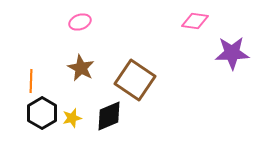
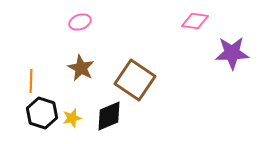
black hexagon: rotated 12 degrees counterclockwise
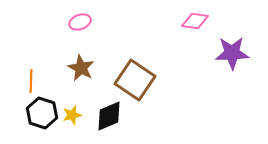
yellow star: moved 3 px up
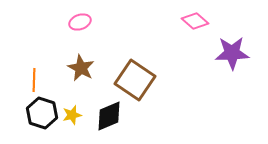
pink diamond: rotated 32 degrees clockwise
orange line: moved 3 px right, 1 px up
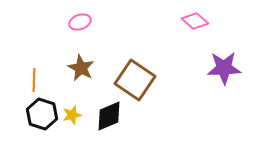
purple star: moved 8 px left, 15 px down
black hexagon: moved 1 px down
